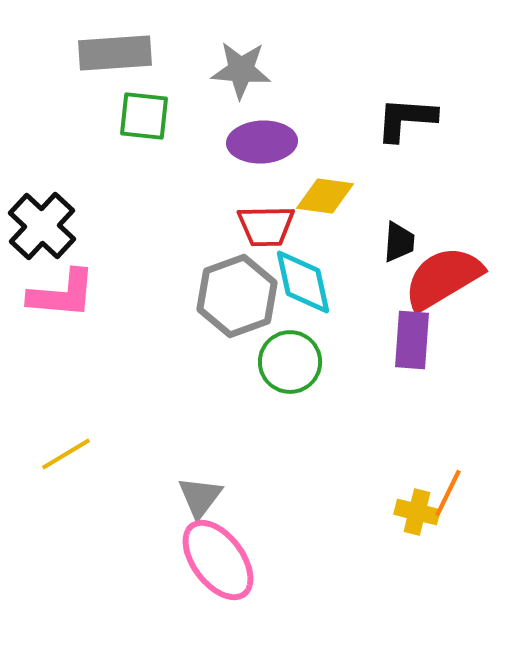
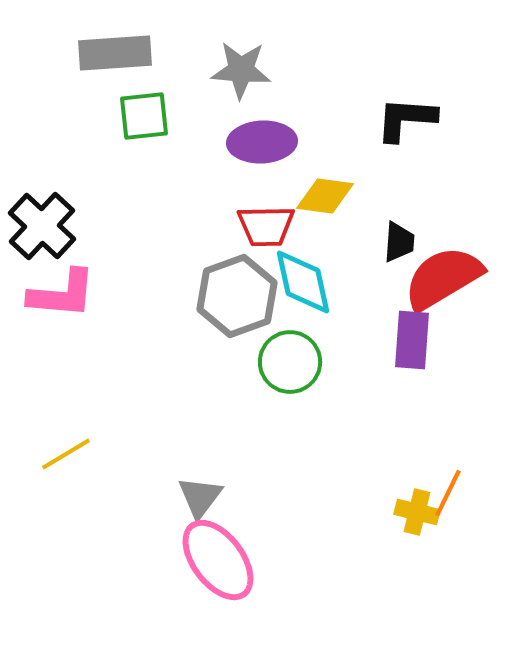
green square: rotated 12 degrees counterclockwise
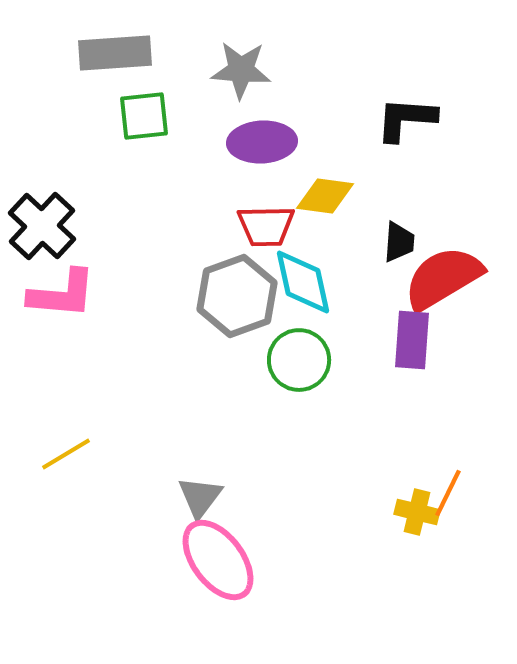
green circle: moved 9 px right, 2 px up
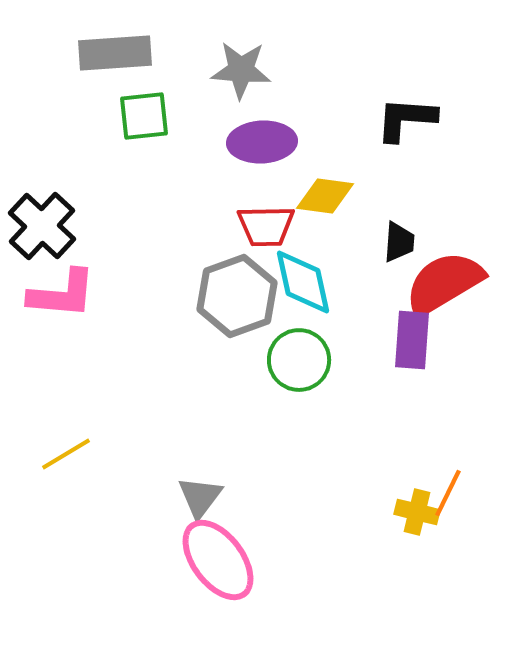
red semicircle: moved 1 px right, 5 px down
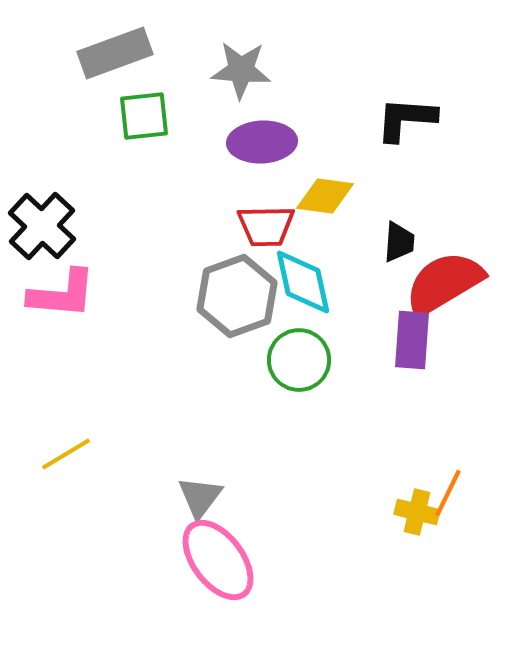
gray rectangle: rotated 16 degrees counterclockwise
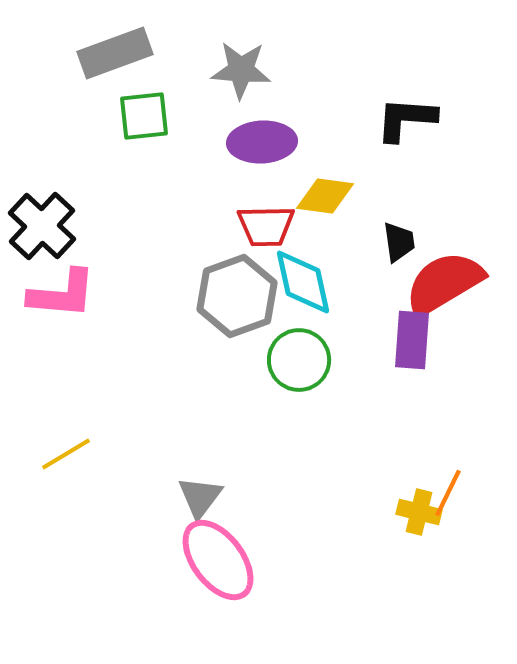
black trapezoid: rotated 12 degrees counterclockwise
yellow cross: moved 2 px right
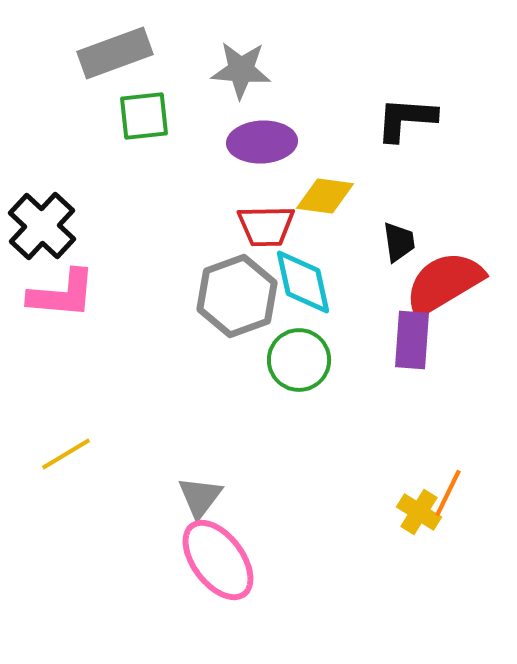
yellow cross: rotated 18 degrees clockwise
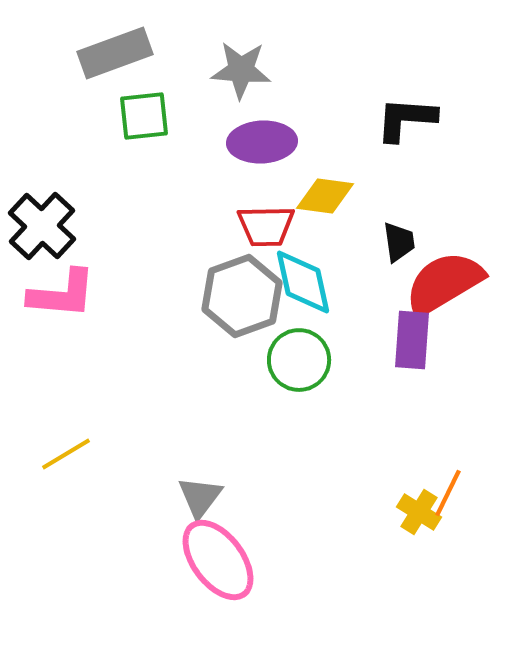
gray hexagon: moved 5 px right
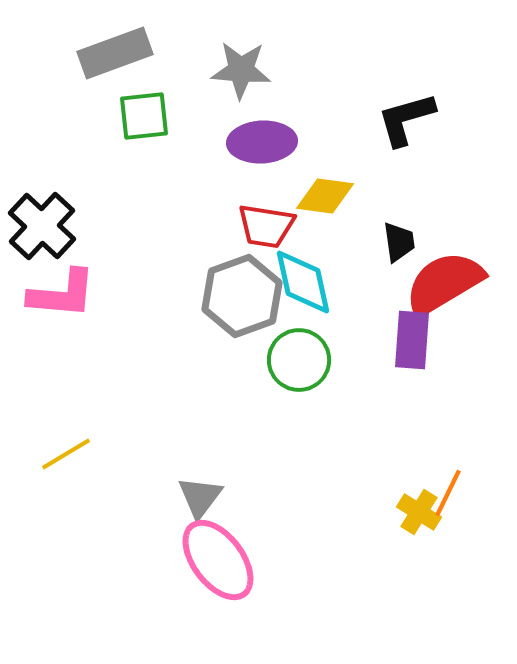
black L-shape: rotated 20 degrees counterclockwise
red trapezoid: rotated 10 degrees clockwise
